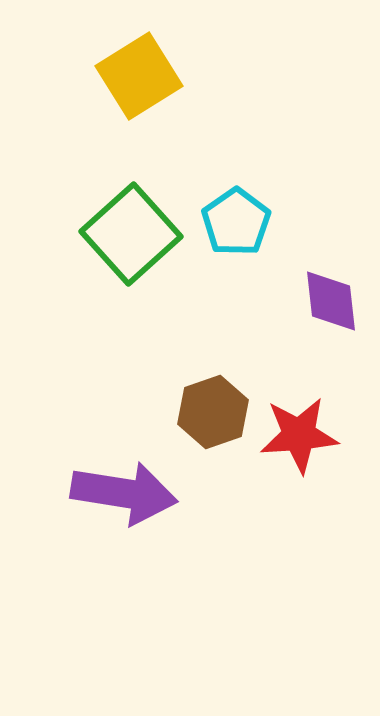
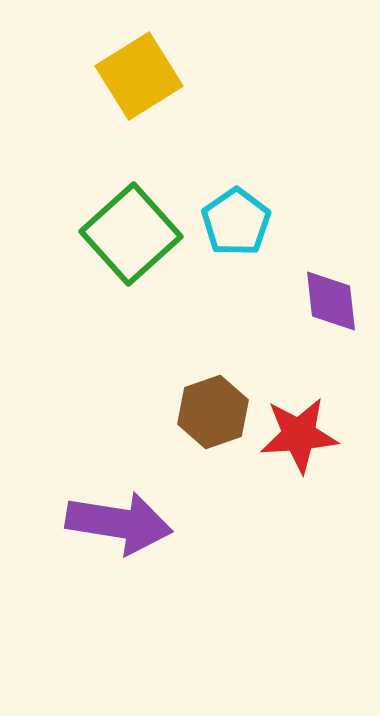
purple arrow: moved 5 px left, 30 px down
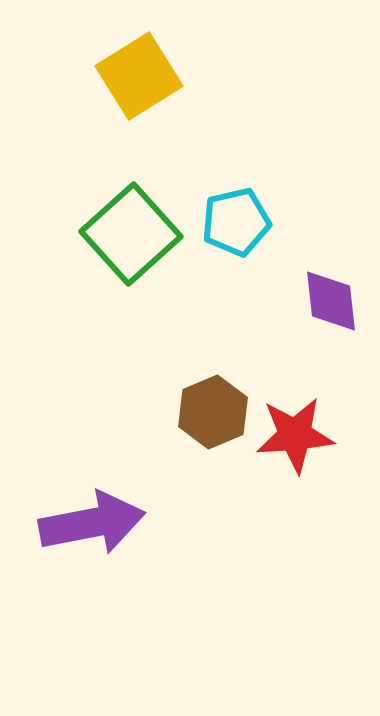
cyan pentagon: rotated 22 degrees clockwise
brown hexagon: rotated 4 degrees counterclockwise
red star: moved 4 px left
purple arrow: moved 27 px left; rotated 20 degrees counterclockwise
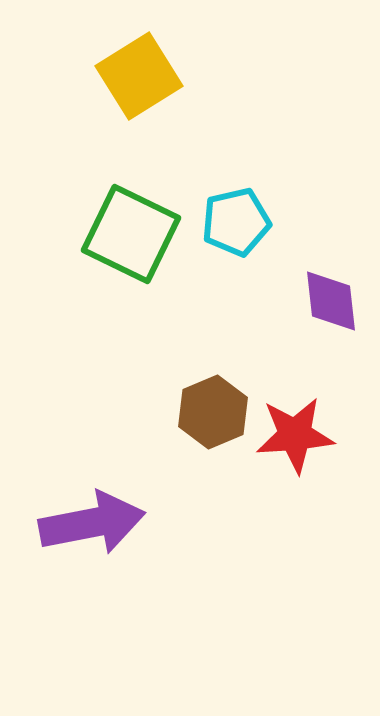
green square: rotated 22 degrees counterclockwise
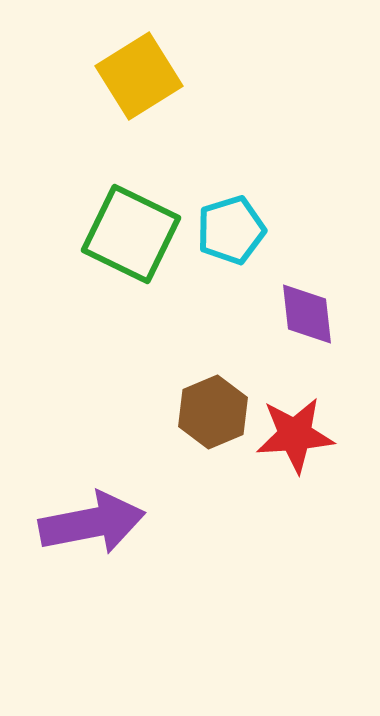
cyan pentagon: moved 5 px left, 8 px down; rotated 4 degrees counterclockwise
purple diamond: moved 24 px left, 13 px down
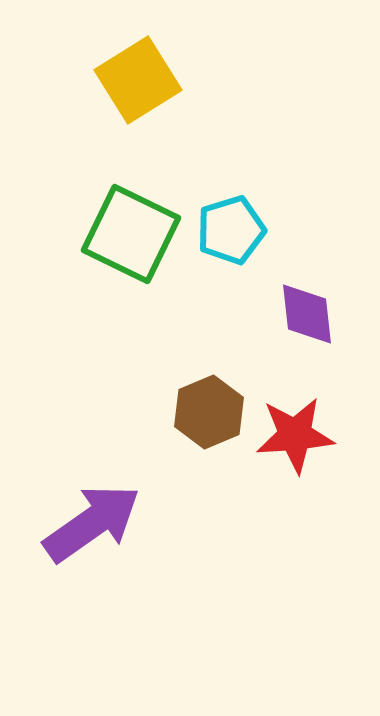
yellow square: moved 1 px left, 4 px down
brown hexagon: moved 4 px left
purple arrow: rotated 24 degrees counterclockwise
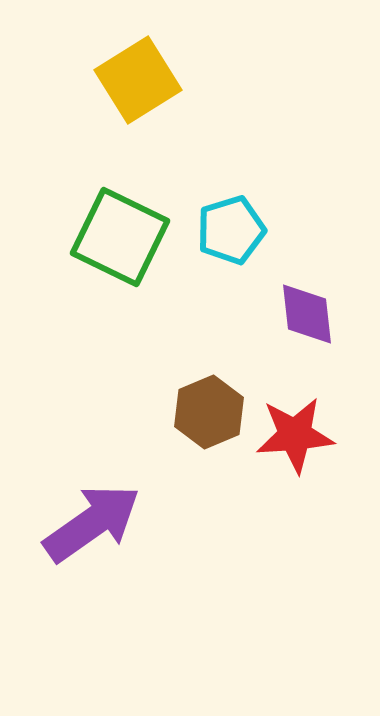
green square: moved 11 px left, 3 px down
